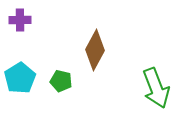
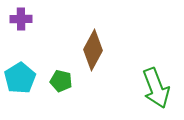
purple cross: moved 1 px right, 1 px up
brown diamond: moved 2 px left
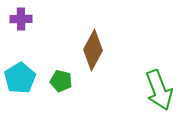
green arrow: moved 3 px right, 2 px down
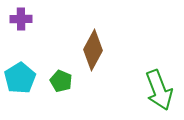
green pentagon: rotated 10 degrees clockwise
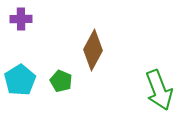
cyan pentagon: moved 2 px down
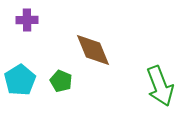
purple cross: moved 6 px right, 1 px down
brown diamond: rotated 51 degrees counterclockwise
green arrow: moved 1 px right, 4 px up
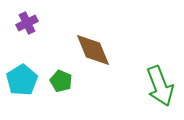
purple cross: moved 3 px down; rotated 25 degrees counterclockwise
cyan pentagon: moved 2 px right
